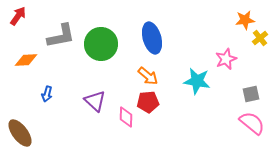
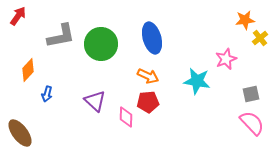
orange diamond: moved 2 px right, 10 px down; rotated 45 degrees counterclockwise
orange arrow: rotated 15 degrees counterclockwise
pink semicircle: rotated 8 degrees clockwise
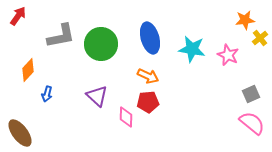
blue ellipse: moved 2 px left
pink star: moved 2 px right, 4 px up; rotated 25 degrees counterclockwise
cyan star: moved 5 px left, 32 px up
gray square: rotated 12 degrees counterclockwise
purple triangle: moved 2 px right, 5 px up
pink semicircle: rotated 8 degrees counterclockwise
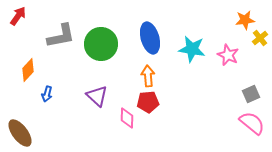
orange arrow: rotated 120 degrees counterclockwise
pink diamond: moved 1 px right, 1 px down
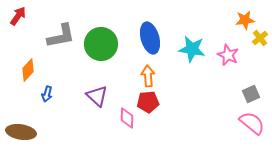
brown ellipse: moved 1 px right, 1 px up; rotated 44 degrees counterclockwise
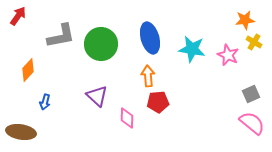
yellow cross: moved 6 px left, 4 px down; rotated 21 degrees counterclockwise
blue arrow: moved 2 px left, 8 px down
red pentagon: moved 10 px right
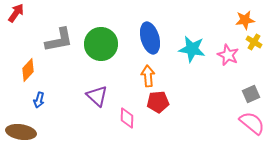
red arrow: moved 2 px left, 3 px up
gray L-shape: moved 2 px left, 4 px down
blue arrow: moved 6 px left, 2 px up
